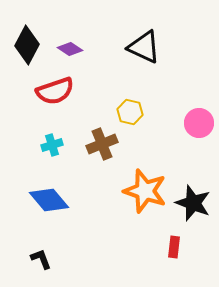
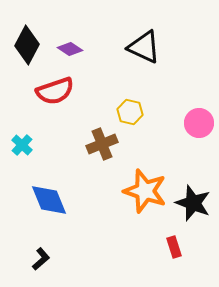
cyan cross: moved 30 px left; rotated 30 degrees counterclockwise
blue diamond: rotated 18 degrees clockwise
red rectangle: rotated 25 degrees counterclockwise
black L-shape: rotated 70 degrees clockwise
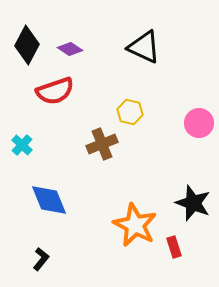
orange star: moved 10 px left, 34 px down; rotated 9 degrees clockwise
black L-shape: rotated 10 degrees counterclockwise
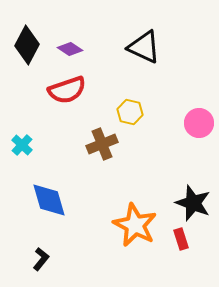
red semicircle: moved 12 px right, 1 px up
blue diamond: rotated 6 degrees clockwise
red rectangle: moved 7 px right, 8 px up
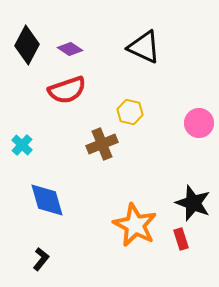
blue diamond: moved 2 px left
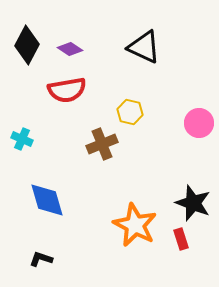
red semicircle: rotated 9 degrees clockwise
cyan cross: moved 6 px up; rotated 20 degrees counterclockwise
black L-shape: rotated 110 degrees counterclockwise
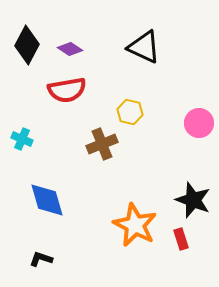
black star: moved 3 px up
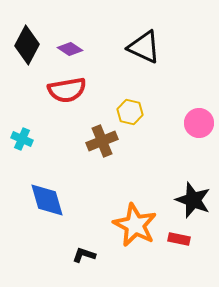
brown cross: moved 3 px up
red rectangle: moved 2 px left; rotated 60 degrees counterclockwise
black L-shape: moved 43 px right, 4 px up
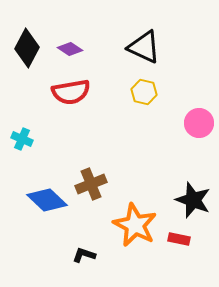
black diamond: moved 3 px down
red semicircle: moved 4 px right, 2 px down
yellow hexagon: moved 14 px right, 20 px up
brown cross: moved 11 px left, 43 px down
blue diamond: rotated 30 degrees counterclockwise
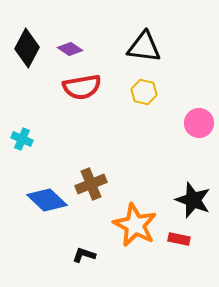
black triangle: rotated 18 degrees counterclockwise
red semicircle: moved 11 px right, 5 px up
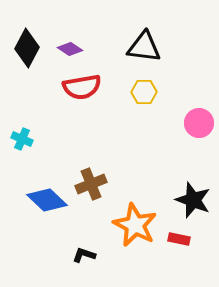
yellow hexagon: rotated 15 degrees counterclockwise
